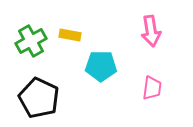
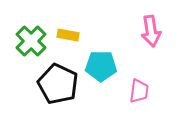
yellow rectangle: moved 2 px left
green cross: rotated 16 degrees counterclockwise
pink trapezoid: moved 13 px left, 3 px down
black pentagon: moved 19 px right, 14 px up
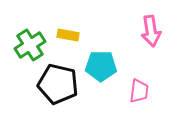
green cross: moved 1 px left, 4 px down; rotated 12 degrees clockwise
black pentagon: rotated 12 degrees counterclockwise
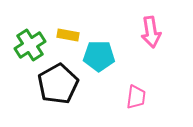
pink arrow: moved 1 px down
cyan pentagon: moved 2 px left, 10 px up
black pentagon: rotated 30 degrees clockwise
pink trapezoid: moved 3 px left, 6 px down
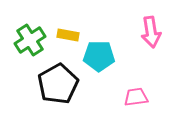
green cross: moved 5 px up
pink trapezoid: rotated 105 degrees counterclockwise
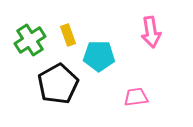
yellow rectangle: rotated 60 degrees clockwise
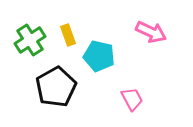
pink arrow: rotated 56 degrees counterclockwise
cyan pentagon: rotated 12 degrees clockwise
black pentagon: moved 2 px left, 3 px down
pink trapezoid: moved 4 px left, 2 px down; rotated 70 degrees clockwise
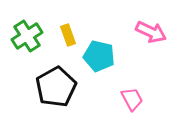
green cross: moved 3 px left, 4 px up
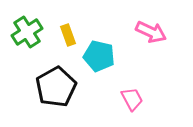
green cross: moved 4 px up
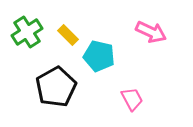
yellow rectangle: rotated 25 degrees counterclockwise
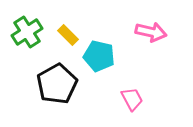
pink arrow: rotated 12 degrees counterclockwise
black pentagon: moved 1 px right, 3 px up
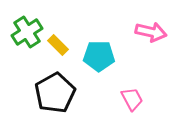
yellow rectangle: moved 10 px left, 10 px down
cyan pentagon: rotated 12 degrees counterclockwise
black pentagon: moved 2 px left, 9 px down
